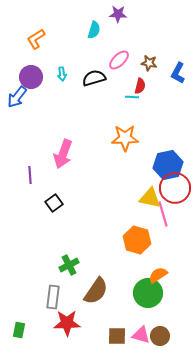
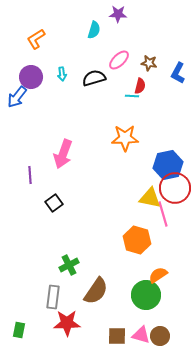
cyan line: moved 1 px up
green circle: moved 2 px left, 2 px down
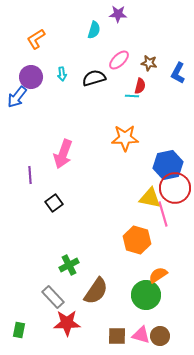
gray rectangle: rotated 50 degrees counterclockwise
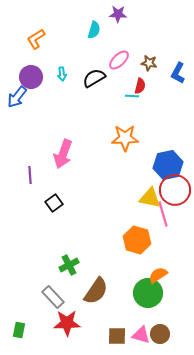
black semicircle: rotated 15 degrees counterclockwise
red circle: moved 2 px down
green circle: moved 2 px right, 2 px up
brown circle: moved 2 px up
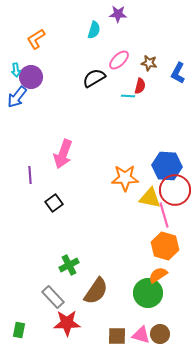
cyan arrow: moved 46 px left, 4 px up
cyan line: moved 4 px left
orange star: moved 40 px down
blue hexagon: moved 1 px left, 1 px down; rotated 16 degrees clockwise
pink line: moved 1 px right, 1 px down
orange hexagon: moved 28 px right, 6 px down
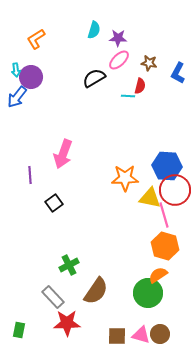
purple star: moved 24 px down
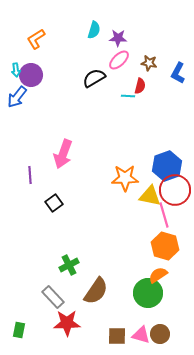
purple circle: moved 2 px up
blue hexagon: rotated 24 degrees counterclockwise
yellow triangle: moved 2 px up
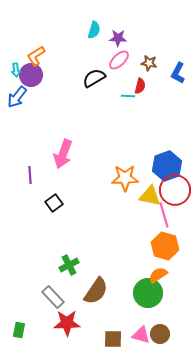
orange L-shape: moved 17 px down
brown square: moved 4 px left, 3 px down
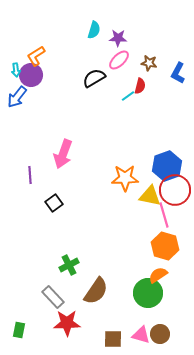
cyan line: rotated 40 degrees counterclockwise
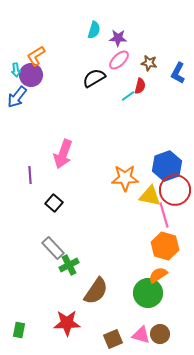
black square: rotated 12 degrees counterclockwise
gray rectangle: moved 49 px up
brown square: rotated 24 degrees counterclockwise
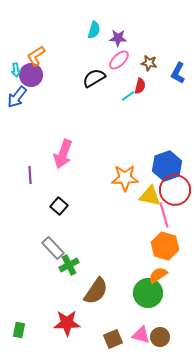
black square: moved 5 px right, 3 px down
brown circle: moved 3 px down
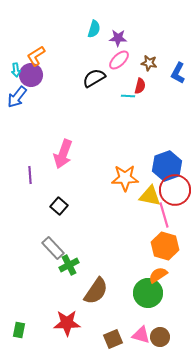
cyan semicircle: moved 1 px up
cyan line: rotated 40 degrees clockwise
